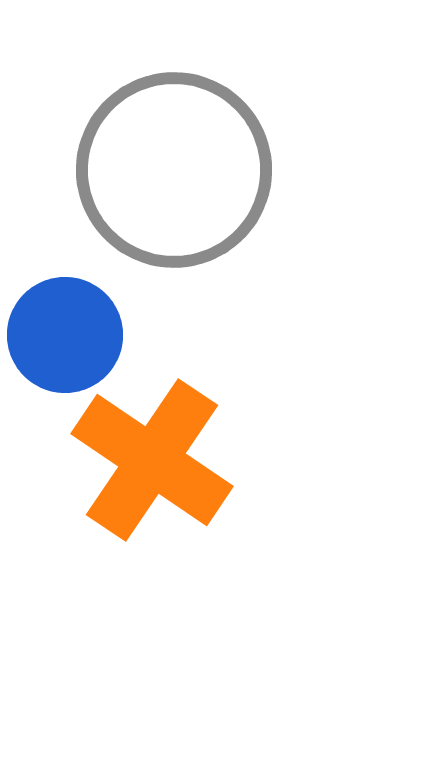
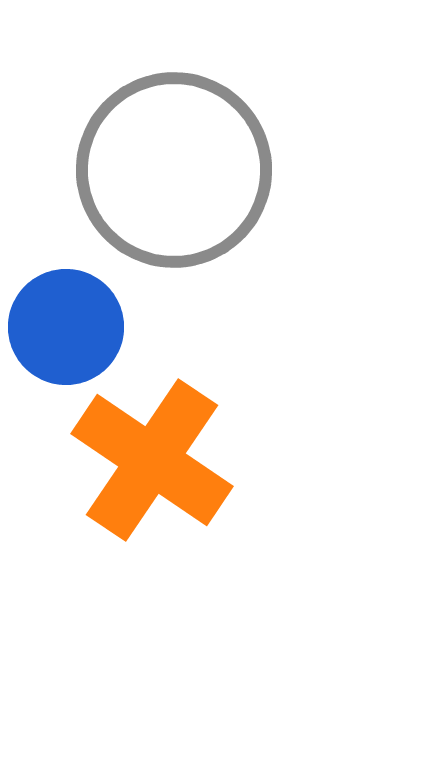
blue circle: moved 1 px right, 8 px up
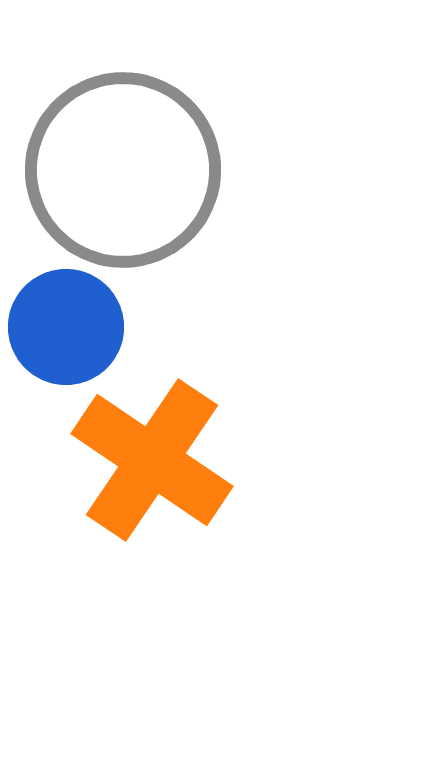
gray circle: moved 51 px left
